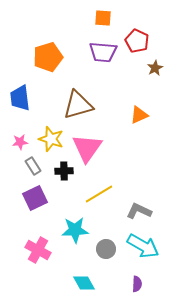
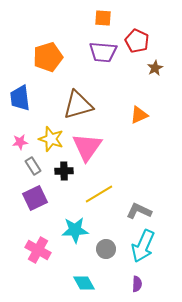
pink triangle: moved 1 px up
cyan arrow: rotated 84 degrees clockwise
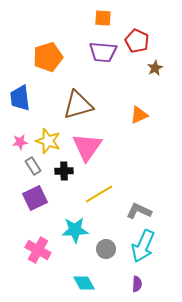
yellow star: moved 3 px left, 2 px down
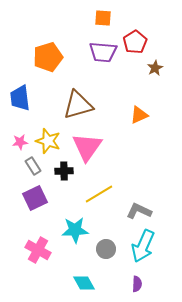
red pentagon: moved 2 px left, 1 px down; rotated 15 degrees clockwise
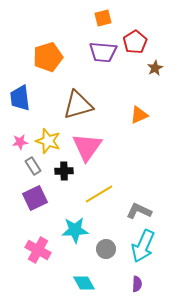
orange square: rotated 18 degrees counterclockwise
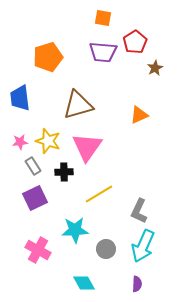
orange square: rotated 24 degrees clockwise
black cross: moved 1 px down
gray L-shape: rotated 90 degrees counterclockwise
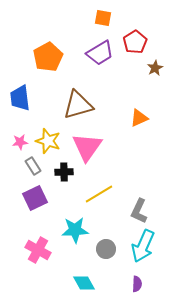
purple trapezoid: moved 3 px left, 1 px down; rotated 36 degrees counterclockwise
orange pentagon: rotated 12 degrees counterclockwise
orange triangle: moved 3 px down
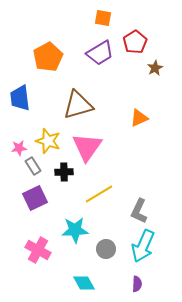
pink star: moved 1 px left, 6 px down
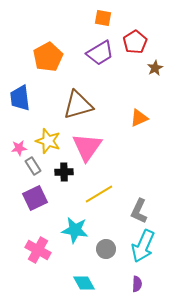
cyan star: rotated 12 degrees clockwise
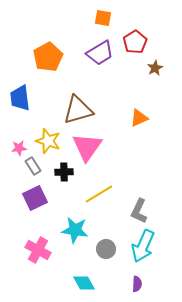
brown triangle: moved 5 px down
